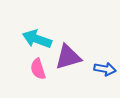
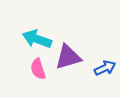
blue arrow: moved 1 px up; rotated 35 degrees counterclockwise
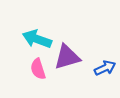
purple triangle: moved 1 px left
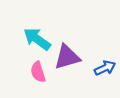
cyan arrow: rotated 16 degrees clockwise
pink semicircle: moved 3 px down
